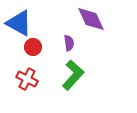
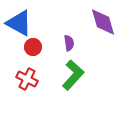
purple diamond: moved 12 px right, 3 px down; rotated 8 degrees clockwise
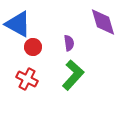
blue triangle: moved 1 px left, 1 px down
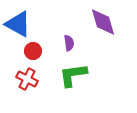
red circle: moved 4 px down
green L-shape: rotated 140 degrees counterclockwise
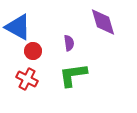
blue triangle: moved 3 px down
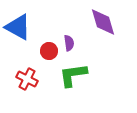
red circle: moved 16 px right
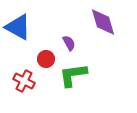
purple semicircle: rotated 21 degrees counterclockwise
red circle: moved 3 px left, 8 px down
red cross: moved 3 px left, 2 px down
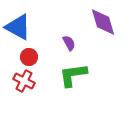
red circle: moved 17 px left, 2 px up
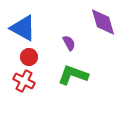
blue triangle: moved 5 px right, 1 px down
green L-shape: rotated 28 degrees clockwise
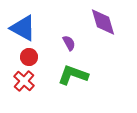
red cross: rotated 15 degrees clockwise
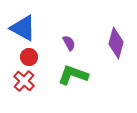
purple diamond: moved 13 px right, 21 px down; rotated 32 degrees clockwise
